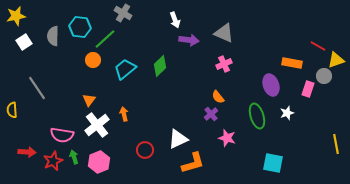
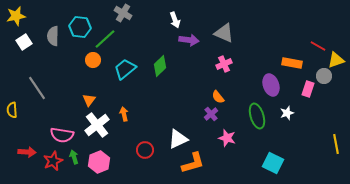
cyan square: rotated 15 degrees clockwise
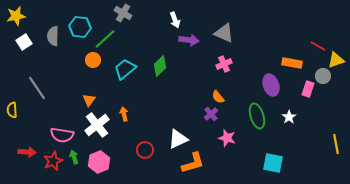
gray circle: moved 1 px left
white star: moved 2 px right, 4 px down; rotated 16 degrees counterclockwise
cyan square: rotated 15 degrees counterclockwise
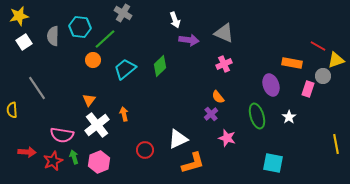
yellow star: moved 3 px right
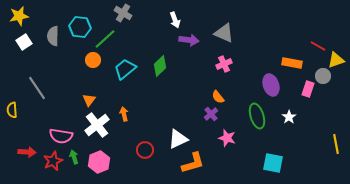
pink semicircle: moved 1 px left, 1 px down
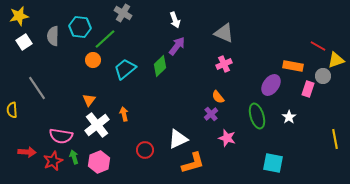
purple arrow: moved 12 px left, 6 px down; rotated 60 degrees counterclockwise
orange rectangle: moved 1 px right, 3 px down
purple ellipse: rotated 55 degrees clockwise
yellow line: moved 1 px left, 5 px up
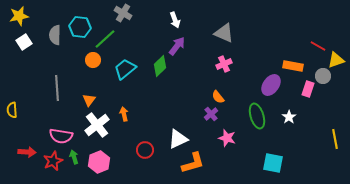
gray semicircle: moved 2 px right, 1 px up
gray line: moved 20 px right; rotated 30 degrees clockwise
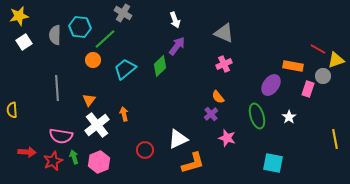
red line: moved 3 px down
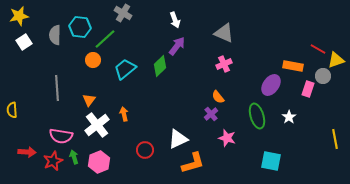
cyan square: moved 2 px left, 2 px up
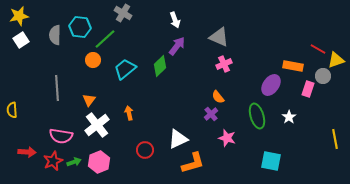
gray triangle: moved 5 px left, 4 px down
white square: moved 3 px left, 2 px up
orange arrow: moved 5 px right, 1 px up
green arrow: moved 5 px down; rotated 88 degrees clockwise
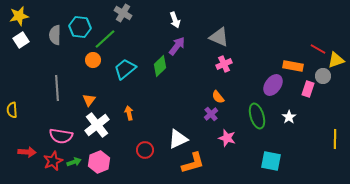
purple ellipse: moved 2 px right
yellow line: rotated 12 degrees clockwise
